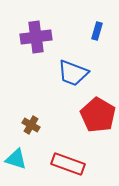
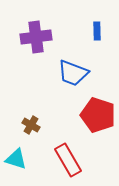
blue rectangle: rotated 18 degrees counterclockwise
red pentagon: rotated 12 degrees counterclockwise
red rectangle: moved 4 px up; rotated 40 degrees clockwise
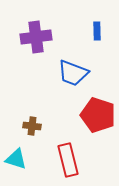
brown cross: moved 1 px right, 1 px down; rotated 24 degrees counterclockwise
red rectangle: rotated 16 degrees clockwise
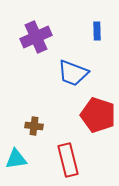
purple cross: rotated 16 degrees counterclockwise
brown cross: moved 2 px right
cyan triangle: rotated 25 degrees counterclockwise
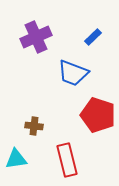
blue rectangle: moved 4 px left, 6 px down; rotated 48 degrees clockwise
red rectangle: moved 1 px left
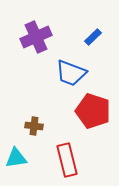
blue trapezoid: moved 2 px left
red pentagon: moved 5 px left, 4 px up
cyan triangle: moved 1 px up
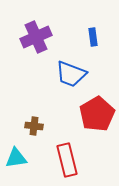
blue rectangle: rotated 54 degrees counterclockwise
blue trapezoid: moved 1 px down
red pentagon: moved 4 px right, 3 px down; rotated 24 degrees clockwise
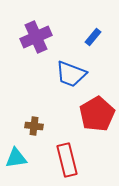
blue rectangle: rotated 48 degrees clockwise
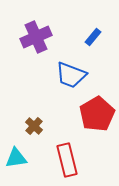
blue trapezoid: moved 1 px down
brown cross: rotated 36 degrees clockwise
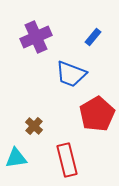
blue trapezoid: moved 1 px up
